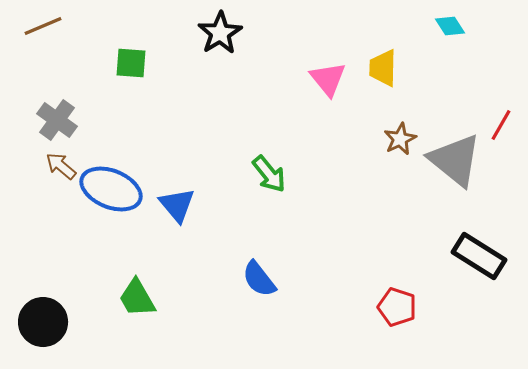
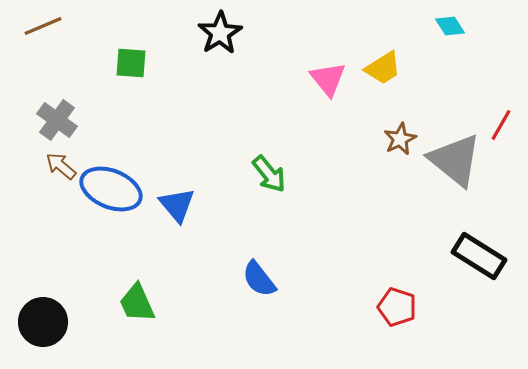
yellow trapezoid: rotated 123 degrees counterclockwise
green trapezoid: moved 5 px down; rotated 6 degrees clockwise
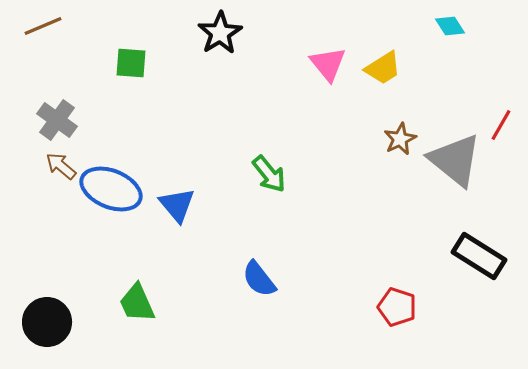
pink triangle: moved 15 px up
black circle: moved 4 px right
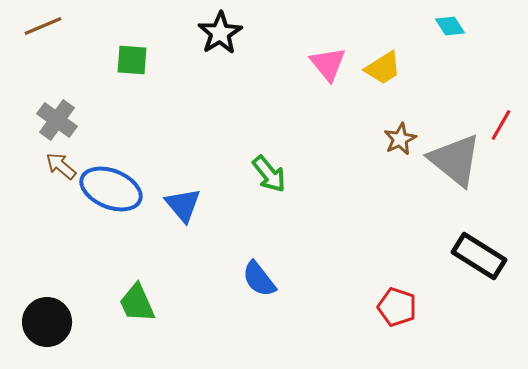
green square: moved 1 px right, 3 px up
blue triangle: moved 6 px right
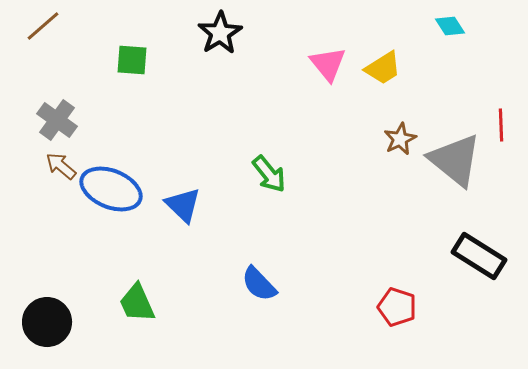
brown line: rotated 18 degrees counterclockwise
red line: rotated 32 degrees counterclockwise
blue triangle: rotated 6 degrees counterclockwise
blue semicircle: moved 5 px down; rotated 6 degrees counterclockwise
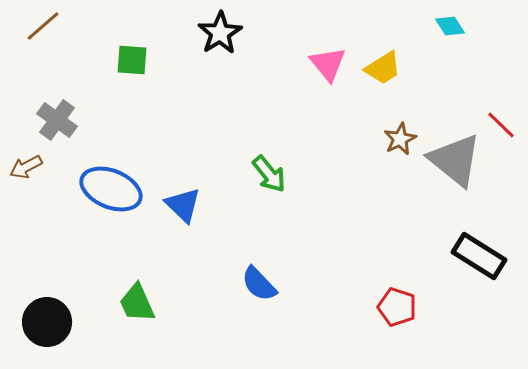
red line: rotated 44 degrees counterclockwise
brown arrow: moved 35 px left, 1 px down; rotated 68 degrees counterclockwise
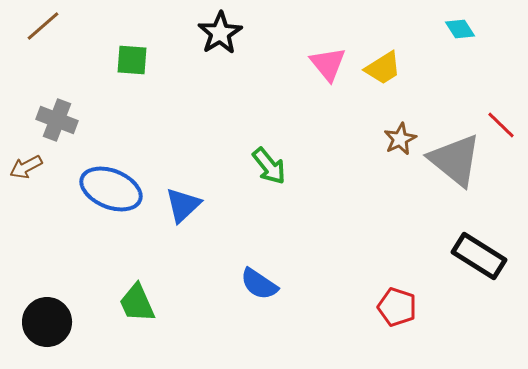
cyan diamond: moved 10 px right, 3 px down
gray cross: rotated 15 degrees counterclockwise
green arrow: moved 8 px up
blue triangle: rotated 33 degrees clockwise
blue semicircle: rotated 12 degrees counterclockwise
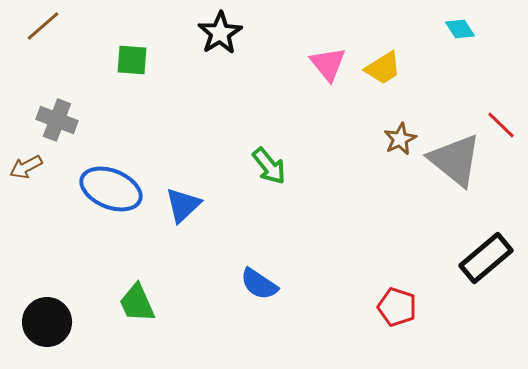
black rectangle: moved 7 px right, 2 px down; rotated 72 degrees counterclockwise
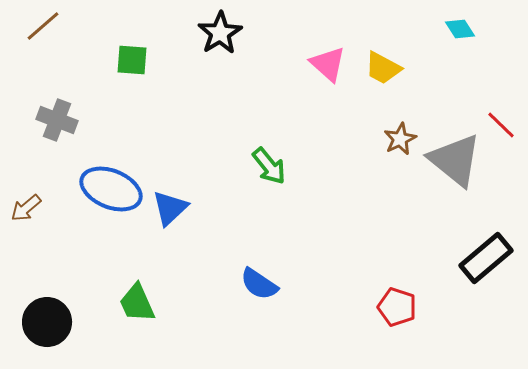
pink triangle: rotated 9 degrees counterclockwise
yellow trapezoid: rotated 60 degrees clockwise
brown arrow: moved 41 px down; rotated 12 degrees counterclockwise
blue triangle: moved 13 px left, 3 px down
